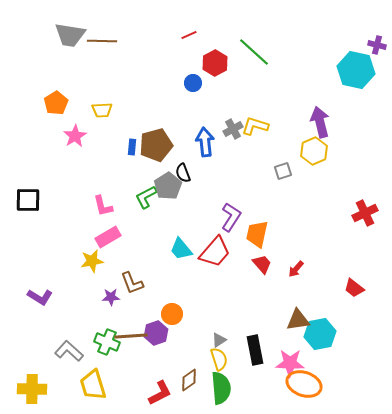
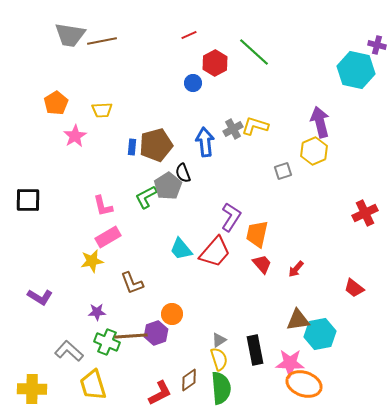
brown line at (102, 41): rotated 12 degrees counterclockwise
purple star at (111, 297): moved 14 px left, 15 px down
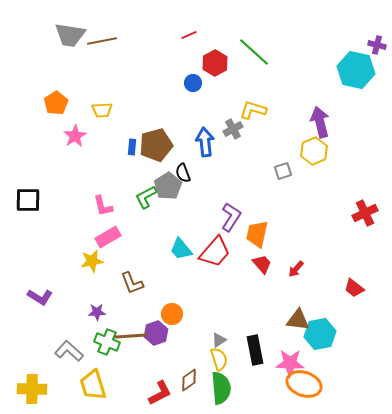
yellow L-shape at (255, 126): moved 2 px left, 16 px up
brown triangle at (298, 320): rotated 15 degrees clockwise
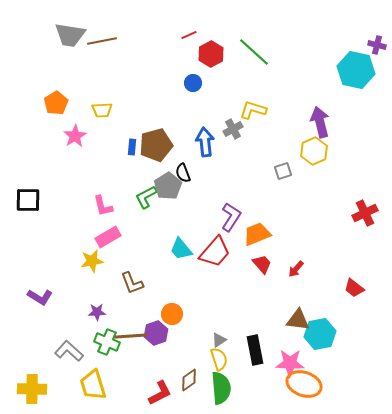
red hexagon at (215, 63): moved 4 px left, 9 px up
orange trapezoid at (257, 234): rotated 56 degrees clockwise
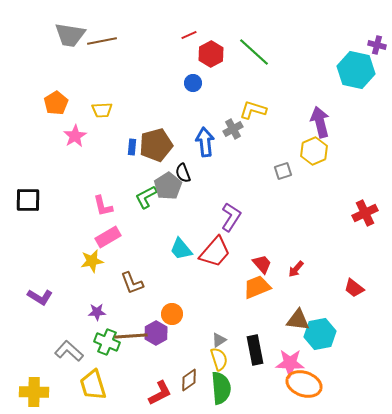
orange trapezoid at (257, 234): moved 53 px down
purple hexagon at (156, 333): rotated 10 degrees counterclockwise
yellow cross at (32, 389): moved 2 px right, 3 px down
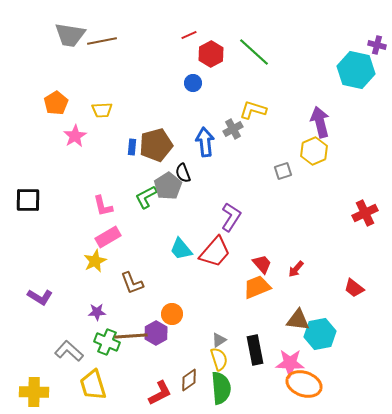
yellow star at (92, 261): moved 3 px right; rotated 15 degrees counterclockwise
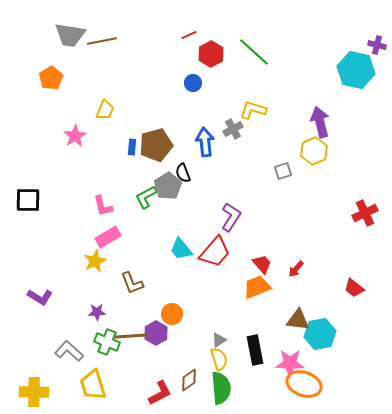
orange pentagon at (56, 103): moved 5 px left, 25 px up
yellow trapezoid at (102, 110): moved 3 px right; rotated 65 degrees counterclockwise
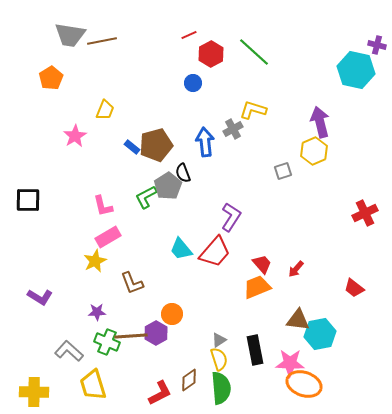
blue rectangle at (132, 147): rotated 56 degrees counterclockwise
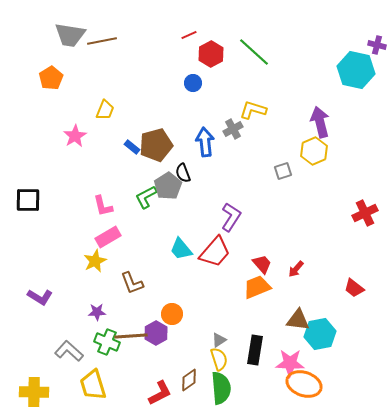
black rectangle at (255, 350): rotated 20 degrees clockwise
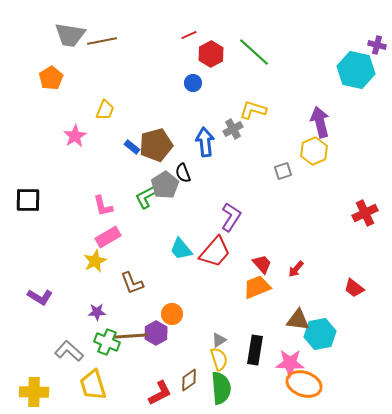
gray pentagon at (168, 186): moved 3 px left, 1 px up
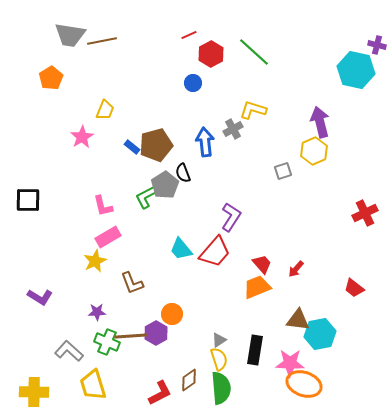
pink star at (75, 136): moved 7 px right, 1 px down
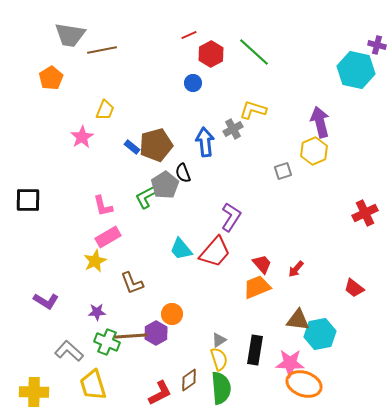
brown line at (102, 41): moved 9 px down
purple L-shape at (40, 297): moved 6 px right, 4 px down
